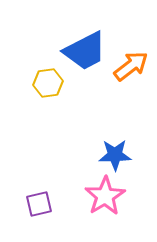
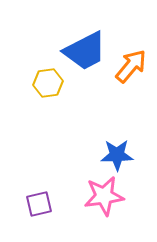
orange arrow: rotated 12 degrees counterclockwise
blue star: moved 2 px right
pink star: moved 1 px left; rotated 24 degrees clockwise
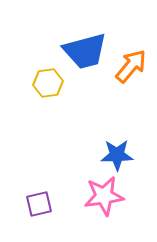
blue trapezoid: rotated 12 degrees clockwise
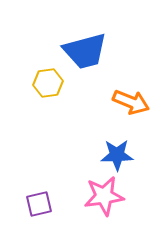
orange arrow: moved 36 px down; rotated 72 degrees clockwise
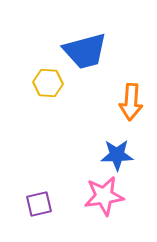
yellow hexagon: rotated 12 degrees clockwise
orange arrow: rotated 72 degrees clockwise
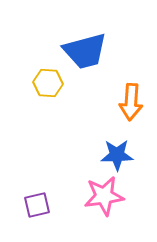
purple square: moved 2 px left, 1 px down
